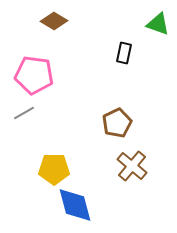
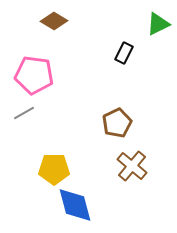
green triangle: rotated 45 degrees counterclockwise
black rectangle: rotated 15 degrees clockwise
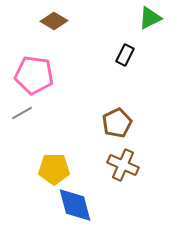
green triangle: moved 8 px left, 6 px up
black rectangle: moved 1 px right, 2 px down
gray line: moved 2 px left
brown cross: moved 9 px left, 1 px up; rotated 16 degrees counterclockwise
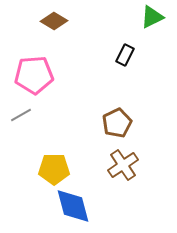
green triangle: moved 2 px right, 1 px up
pink pentagon: rotated 12 degrees counterclockwise
gray line: moved 1 px left, 2 px down
brown cross: rotated 32 degrees clockwise
blue diamond: moved 2 px left, 1 px down
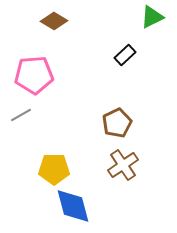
black rectangle: rotated 20 degrees clockwise
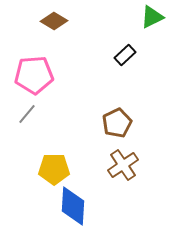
gray line: moved 6 px right, 1 px up; rotated 20 degrees counterclockwise
blue diamond: rotated 18 degrees clockwise
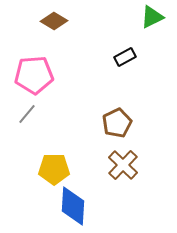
black rectangle: moved 2 px down; rotated 15 degrees clockwise
brown cross: rotated 12 degrees counterclockwise
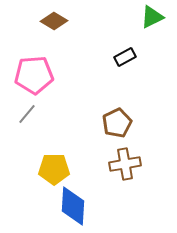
brown cross: moved 2 px right, 1 px up; rotated 36 degrees clockwise
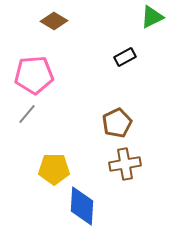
blue diamond: moved 9 px right
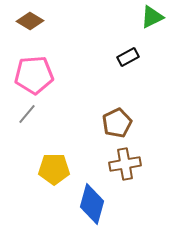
brown diamond: moved 24 px left
black rectangle: moved 3 px right
blue diamond: moved 10 px right, 2 px up; rotated 12 degrees clockwise
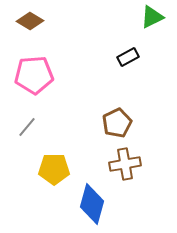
gray line: moved 13 px down
